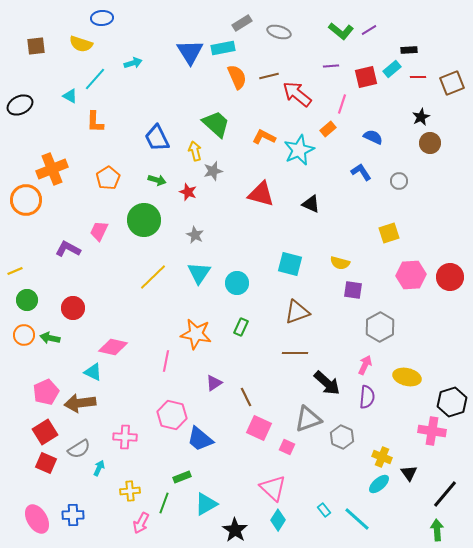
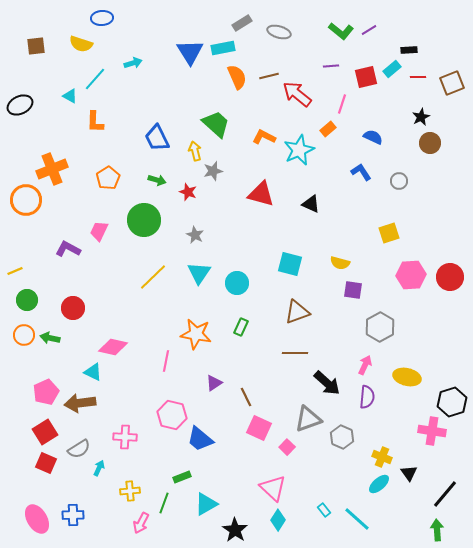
pink square at (287, 447): rotated 21 degrees clockwise
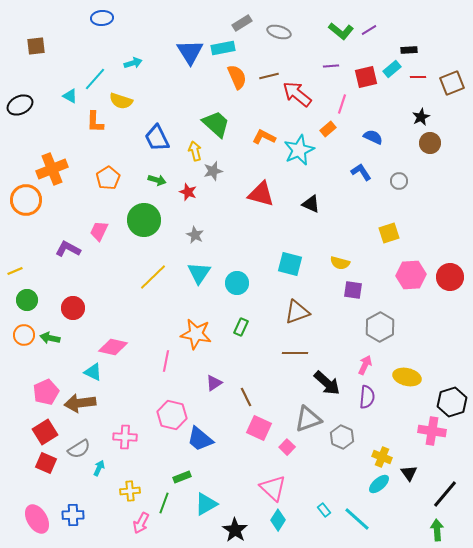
yellow semicircle at (81, 44): moved 40 px right, 57 px down
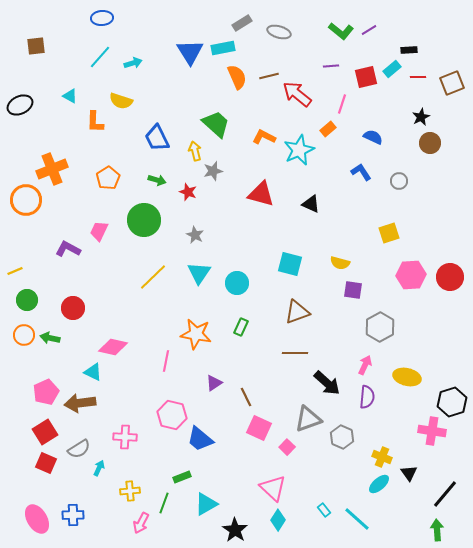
cyan line at (95, 79): moved 5 px right, 22 px up
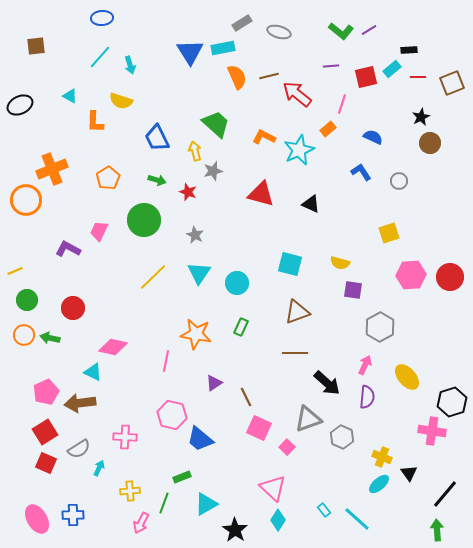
cyan arrow at (133, 63): moved 3 px left, 2 px down; rotated 90 degrees clockwise
yellow ellipse at (407, 377): rotated 36 degrees clockwise
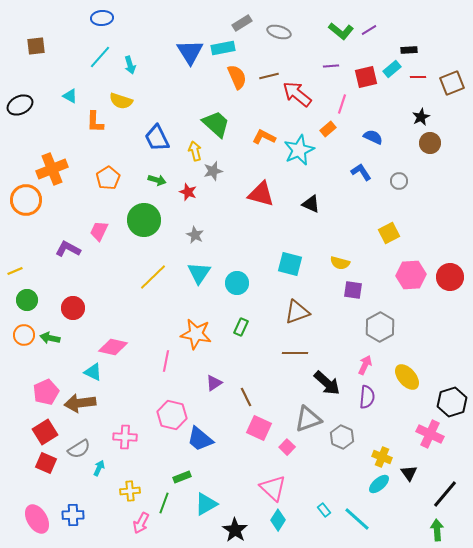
yellow square at (389, 233): rotated 10 degrees counterclockwise
pink cross at (432, 431): moved 2 px left, 3 px down; rotated 16 degrees clockwise
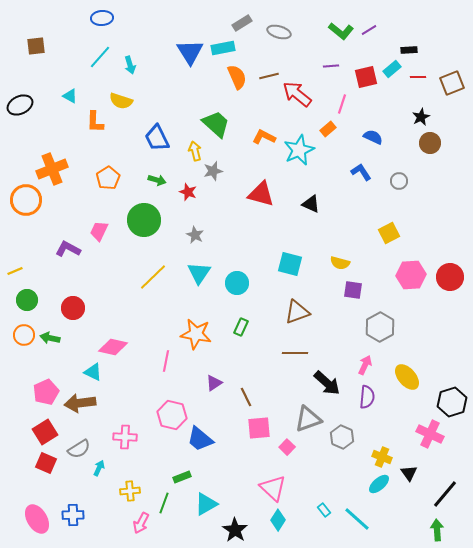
pink square at (259, 428): rotated 30 degrees counterclockwise
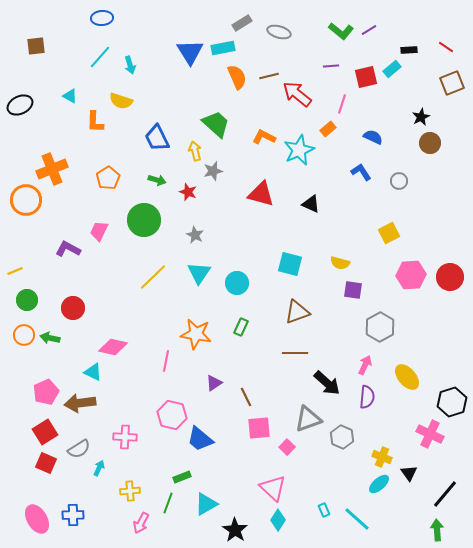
red line at (418, 77): moved 28 px right, 30 px up; rotated 35 degrees clockwise
green line at (164, 503): moved 4 px right
cyan rectangle at (324, 510): rotated 16 degrees clockwise
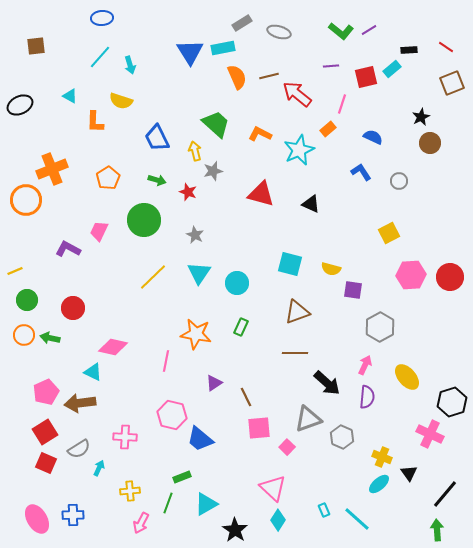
orange L-shape at (264, 137): moved 4 px left, 3 px up
yellow semicircle at (340, 263): moved 9 px left, 6 px down
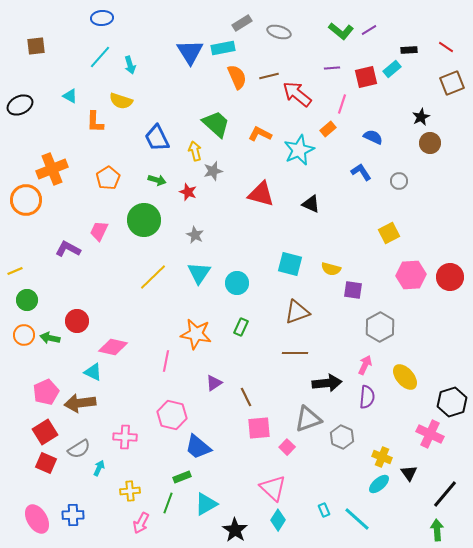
purple line at (331, 66): moved 1 px right, 2 px down
red circle at (73, 308): moved 4 px right, 13 px down
yellow ellipse at (407, 377): moved 2 px left
black arrow at (327, 383): rotated 48 degrees counterclockwise
blue trapezoid at (200, 439): moved 2 px left, 8 px down
